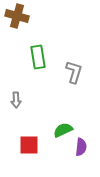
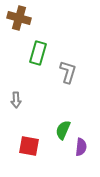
brown cross: moved 2 px right, 2 px down
green rectangle: moved 4 px up; rotated 25 degrees clockwise
gray L-shape: moved 6 px left
green semicircle: rotated 42 degrees counterclockwise
red square: moved 1 px down; rotated 10 degrees clockwise
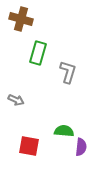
brown cross: moved 2 px right, 1 px down
gray arrow: rotated 63 degrees counterclockwise
green semicircle: moved 1 px right, 1 px down; rotated 72 degrees clockwise
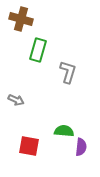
green rectangle: moved 3 px up
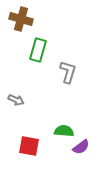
purple semicircle: rotated 48 degrees clockwise
